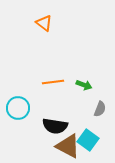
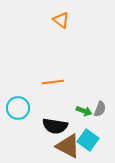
orange triangle: moved 17 px right, 3 px up
green arrow: moved 26 px down
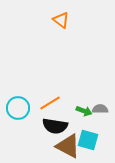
orange line: moved 3 px left, 21 px down; rotated 25 degrees counterclockwise
gray semicircle: rotated 112 degrees counterclockwise
cyan square: rotated 20 degrees counterclockwise
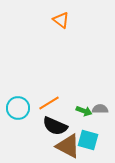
orange line: moved 1 px left
black semicircle: rotated 15 degrees clockwise
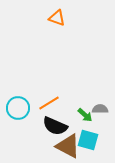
orange triangle: moved 4 px left, 2 px up; rotated 18 degrees counterclockwise
green arrow: moved 1 px right, 4 px down; rotated 21 degrees clockwise
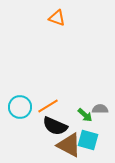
orange line: moved 1 px left, 3 px down
cyan circle: moved 2 px right, 1 px up
brown triangle: moved 1 px right, 1 px up
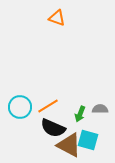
green arrow: moved 5 px left, 1 px up; rotated 70 degrees clockwise
black semicircle: moved 2 px left, 2 px down
